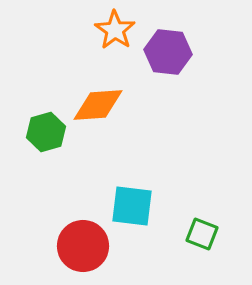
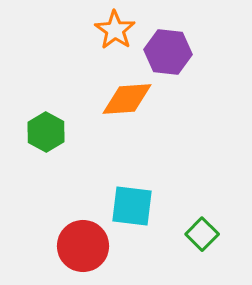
orange diamond: moved 29 px right, 6 px up
green hexagon: rotated 15 degrees counterclockwise
green square: rotated 24 degrees clockwise
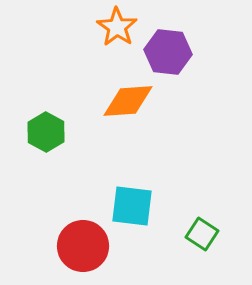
orange star: moved 2 px right, 3 px up
orange diamond: moved 1 px right, 2 px down
green square: rotated 12 degrees counterclockwise
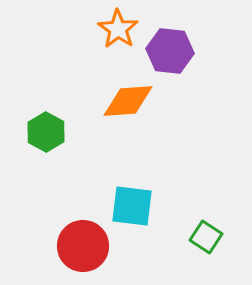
orange star: moved 1 px right, 2 px down
purple hexagon: moved 2 px right, 1 px up
green square: moved 4 px right, 3 px down
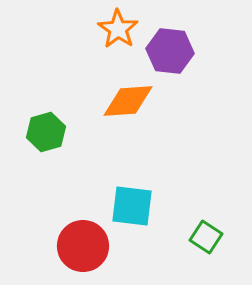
green hexagon: rotated 15 degrees clockwise
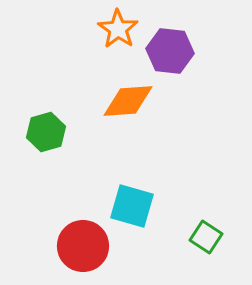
cyan square: rotated 9 degrees clockwise
